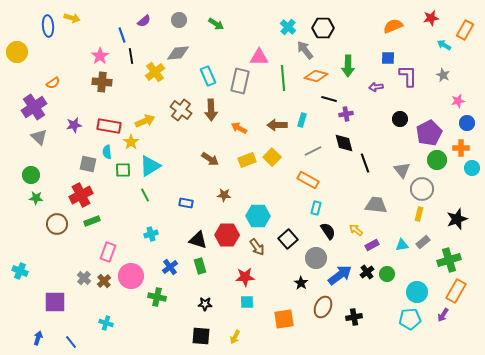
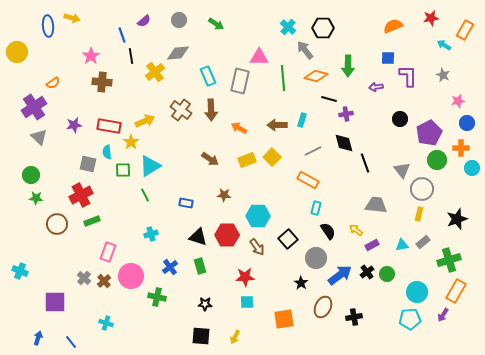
pink star at (100, 56): moved 9 px left
black triangle at (198, 240): moved 3 px up
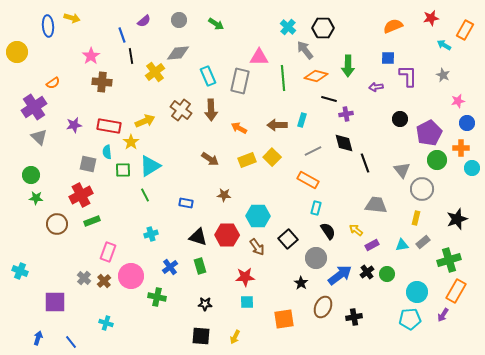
yellow rectangle at (419, 214): moved 3 px left, 4 px down
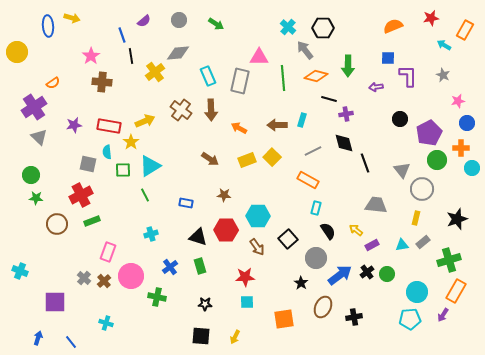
red hexagon at (227, 235): moved 1 px left, 5 px up
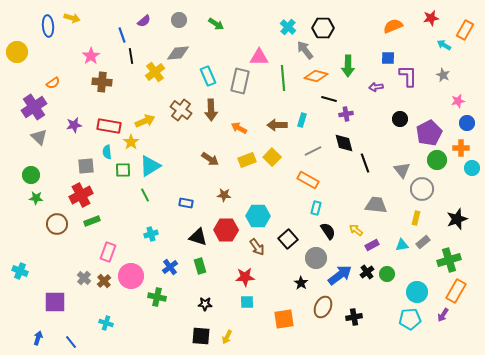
gray square at (88, 164): moved 2 px left, 2 px down; rotated 18 degrees counterclockwise
yellow arrow at (235, 337): moved 8 px left
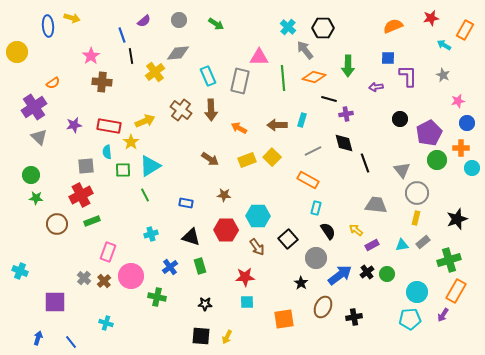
orange diamond at (316, 76): moved 2 px left, 1 px down
gray circle at (422, 189): moved 5 px left, 4 px down
black triangle at (198, 237): moved 7 px left
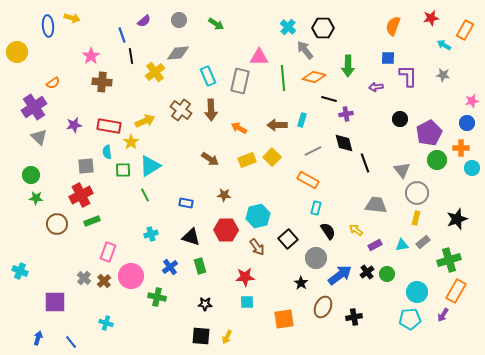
orange semicircle at (393, 26): rotated 48 degrees counterclockwise
gray star at (443, 75): rotated 16 degrees counterclockwise
pink star at (458, 101): moved 14 px right
cyan hexagon at (258, 216): rotated 15 degrees counterclockwise
purple rectangle at (372, 245): moved 3 px right
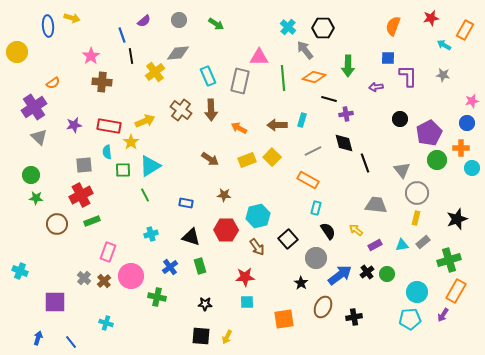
gray square at (86, 166): moved 2 px left, 1 px up
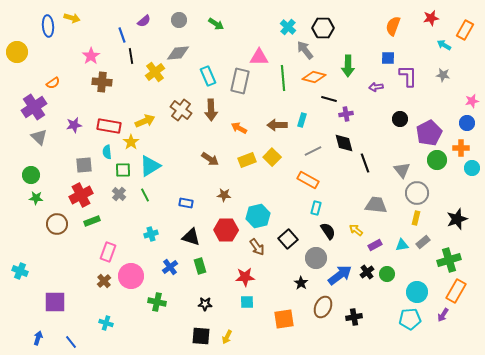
gray cross at (84, 278): moved 35 px right, 84 px up
green cross at (157, 297): moved 5 px down
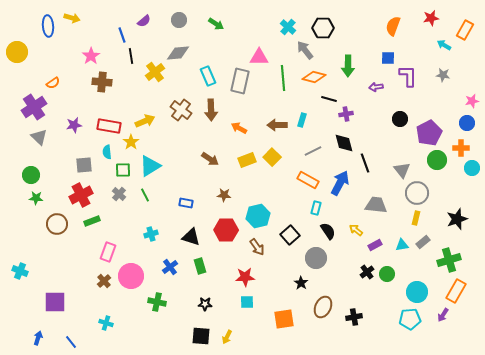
black square at (288, 239): moved 2 px right, 4 px up
blue arrow at (340, 275): moved 92 px up; rotated 25 degrees counterclockwise
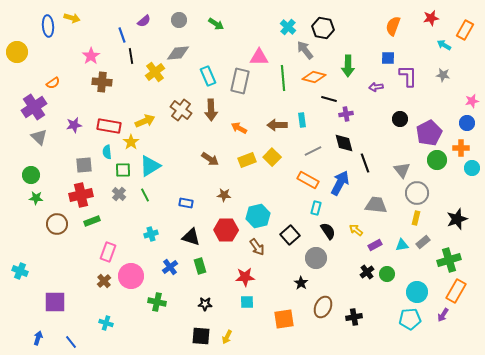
black hexagon at (323, 28): rotated 10 degrees clockwise
cyan rectangle at (302, 120): rotated 24 degrees counterclockwise
red cross at (81, 195): rotated 15 degrees clockwise
